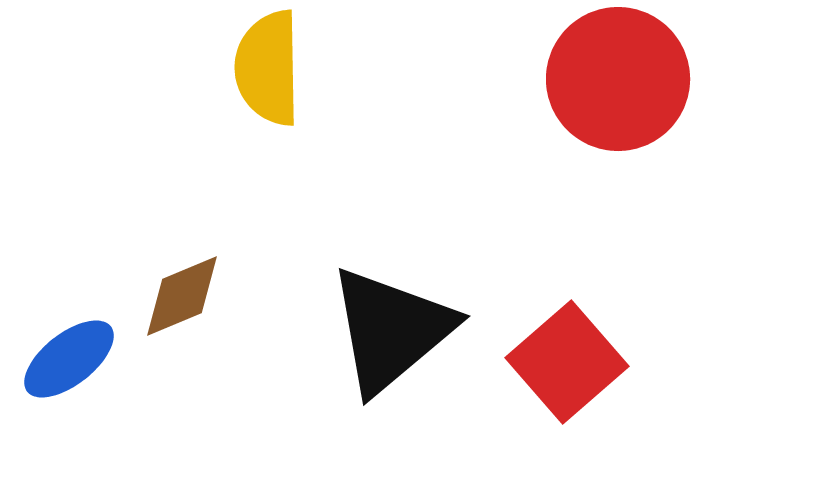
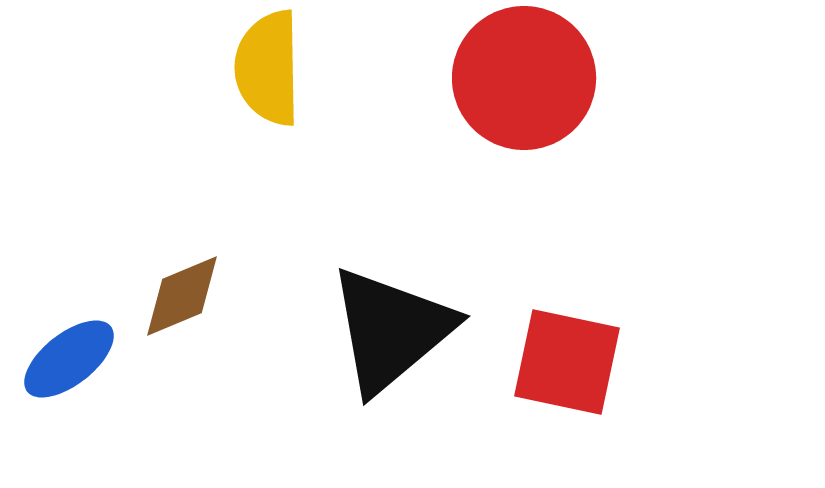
red circle: moved 94 px left, 1 px up
red square: rotated 37 degrees counterclockwise
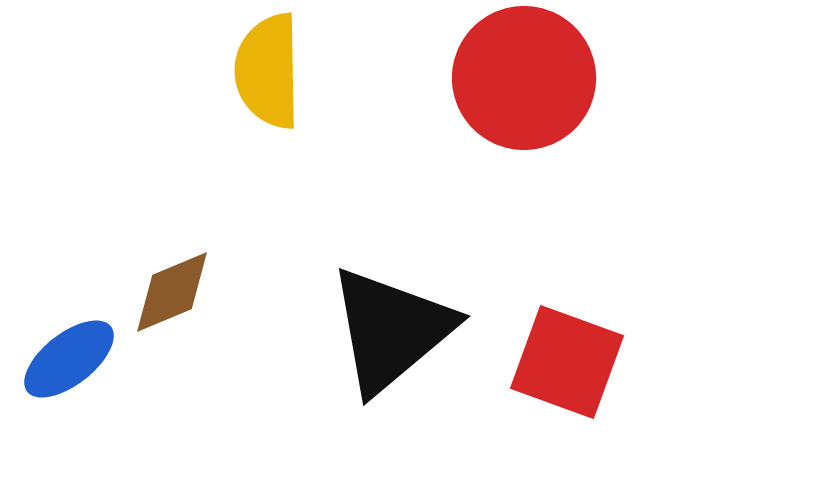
yellow semicircle: moved 3 px down
brown diamond: moved 10 px left, 4 px up
red square: rotated 8 degrees clockwise
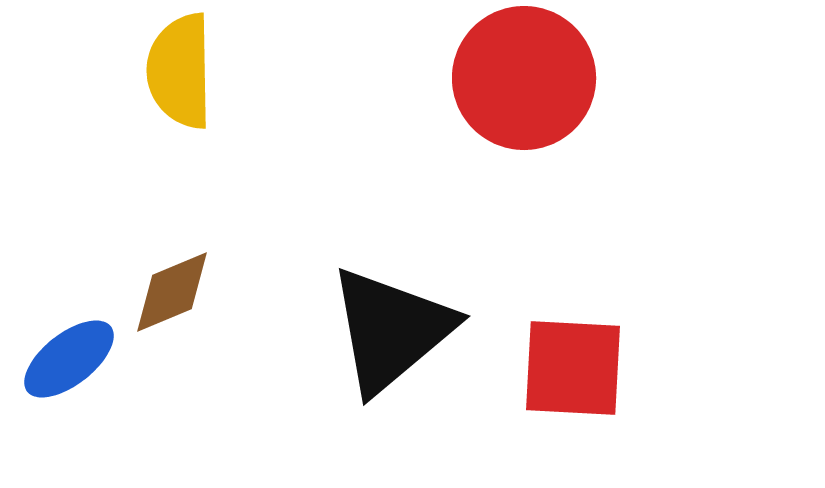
yellow semicircle: moved 88 px left
red square: moved 6 px right, 6 px down; rotated 17 degrees counterclockwise
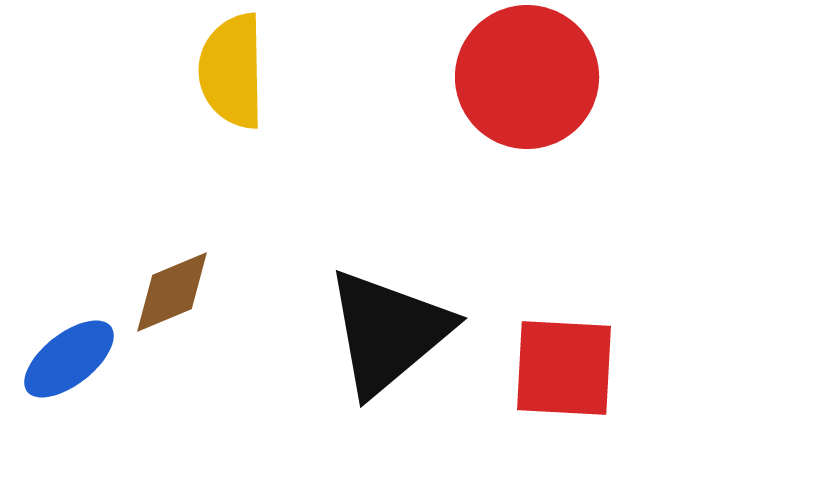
yellow semicircle: moved 52 px right
red circle: moved 3 px right, 1 px up
black triangle: moved 3 px left, 2 px down
red square: moved 9 px left
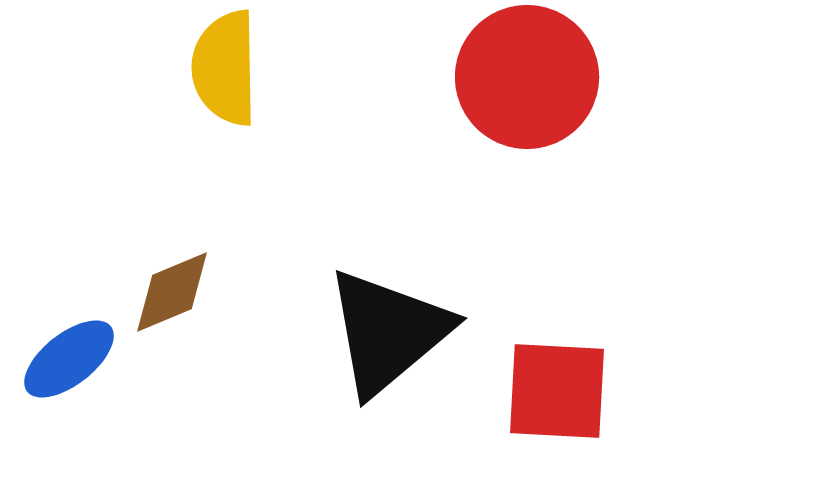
yellow semicircle: moved 7 px left, 3 px up
red square: moved 7 px left, 23 px down
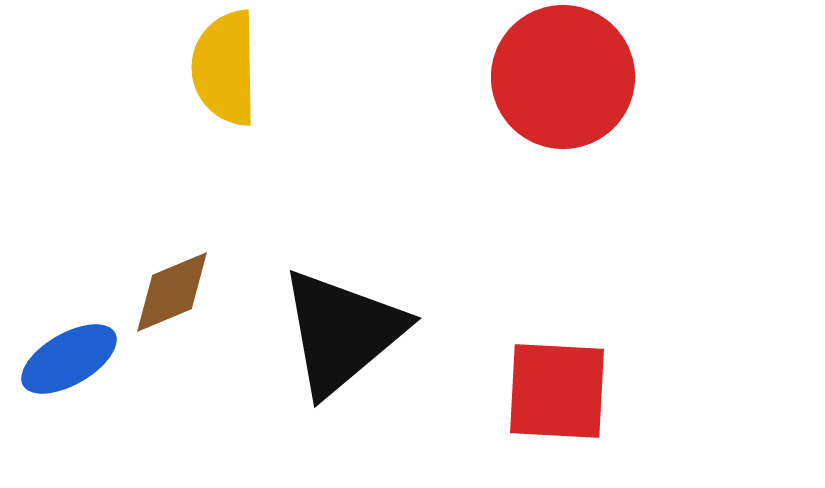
red circle: moved 36 px right
black triangle: moved 46 px left
blue ellipse: rotated 8 degrees clockwise
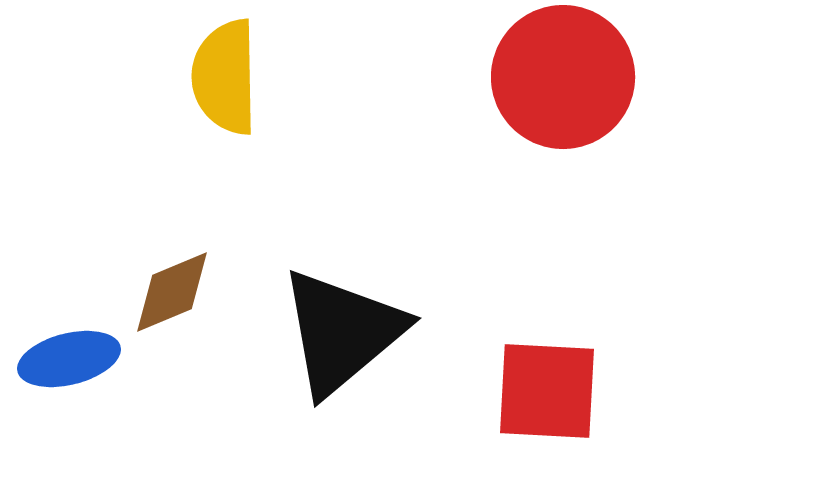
yellow semicircle: moved 9 px down
blue ellipse: rotated 16 degrees clockwise
red square: moved 10 px left
